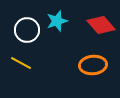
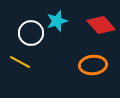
white circle: moved 4 px right, 3 px down
yellow line: moved 1 px left, 1 px up
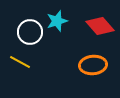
red diamond: moved 1 px left, 1 px down
white circle: moved 1 px left, 1 px up
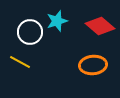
red diamond: rotated 8 degrees counterclockwise
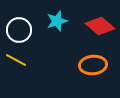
white circle: moved 11 px left, 2 px up
yellow line: moved 4 px left, 2 px up
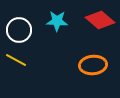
cyan star: rotated 20 degrees clockwise
red diamond: moved 6 px up
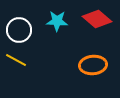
red diamond: moved 3 px left, 1 px up
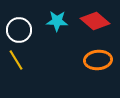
red diamond: moved 2 px left, 2 px down
yellow line: rotated 30 degrees clockwise
orange ellipse: moved 5 px right, 5 px up
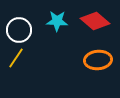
yellow line: moved 2 px up; rotated 65 degrees clockwise
